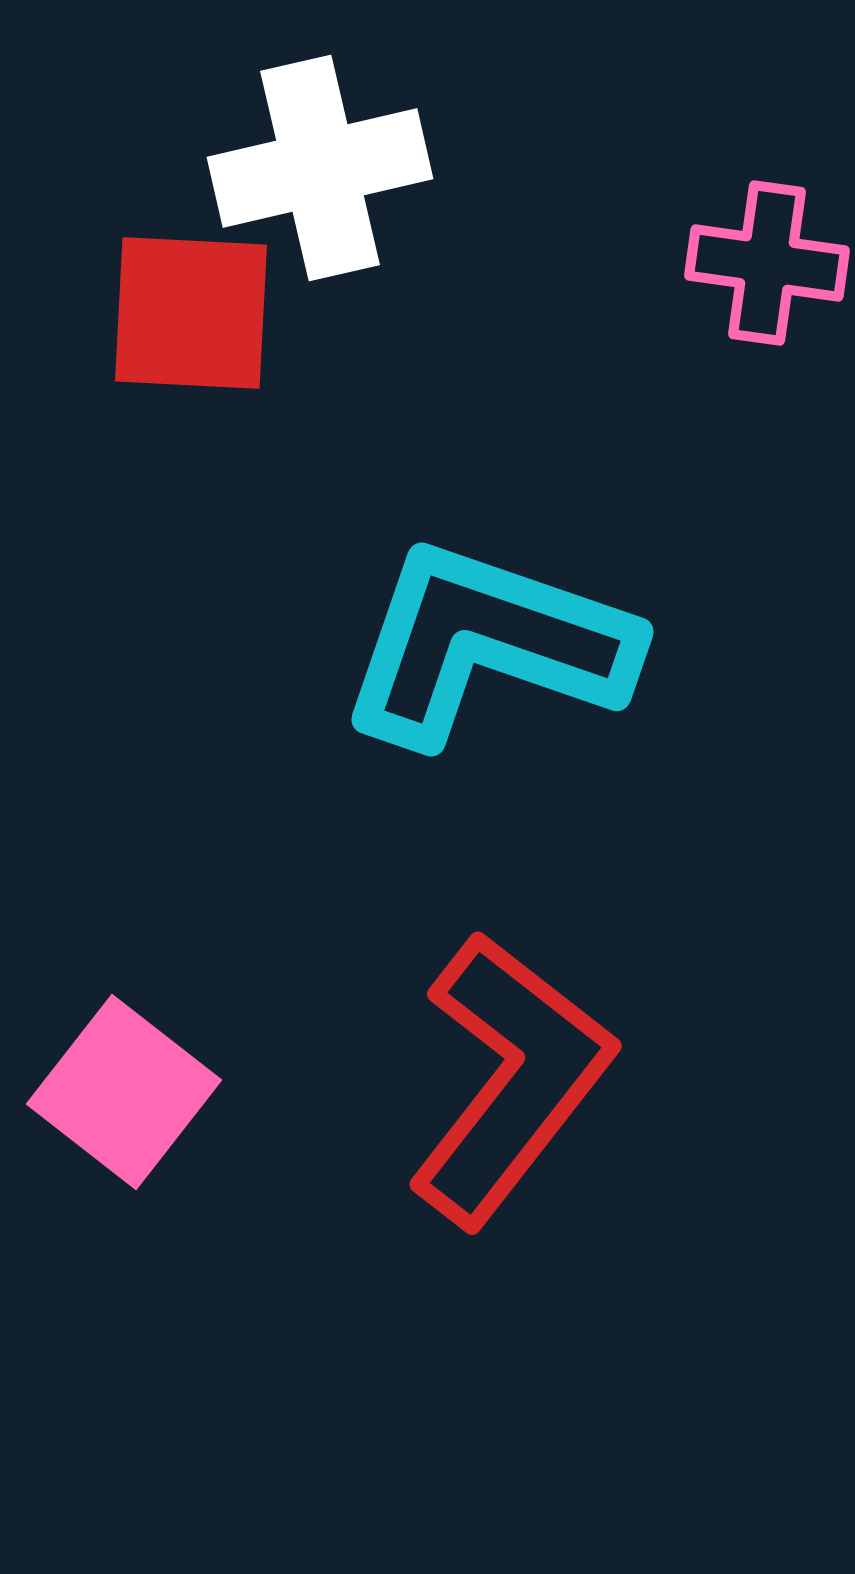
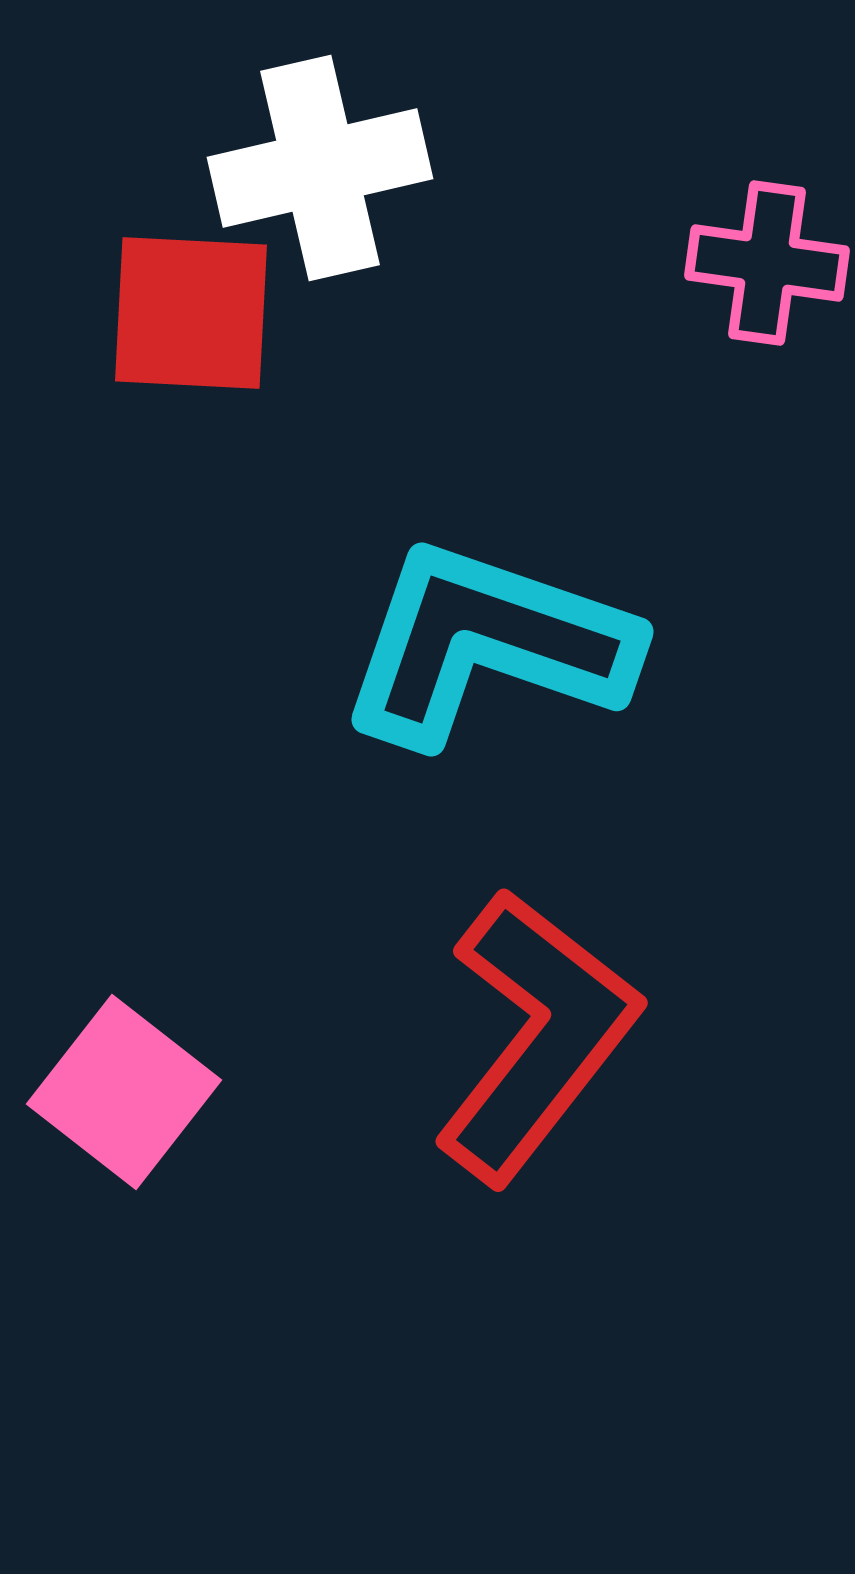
red L-shape: moved 26 px right, 43 px up
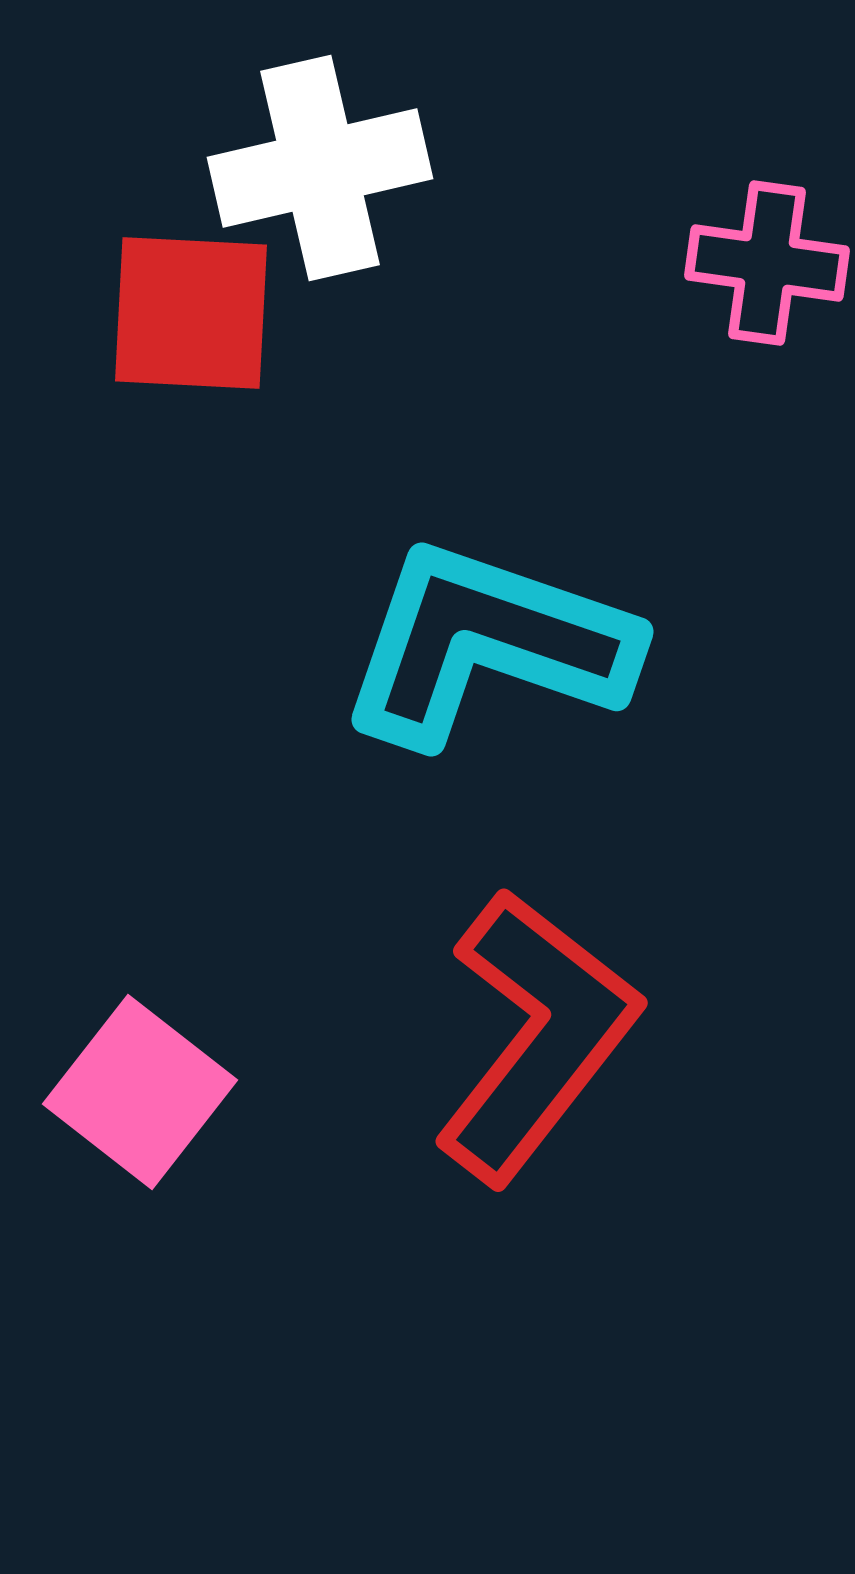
pink square: moved 16 px right
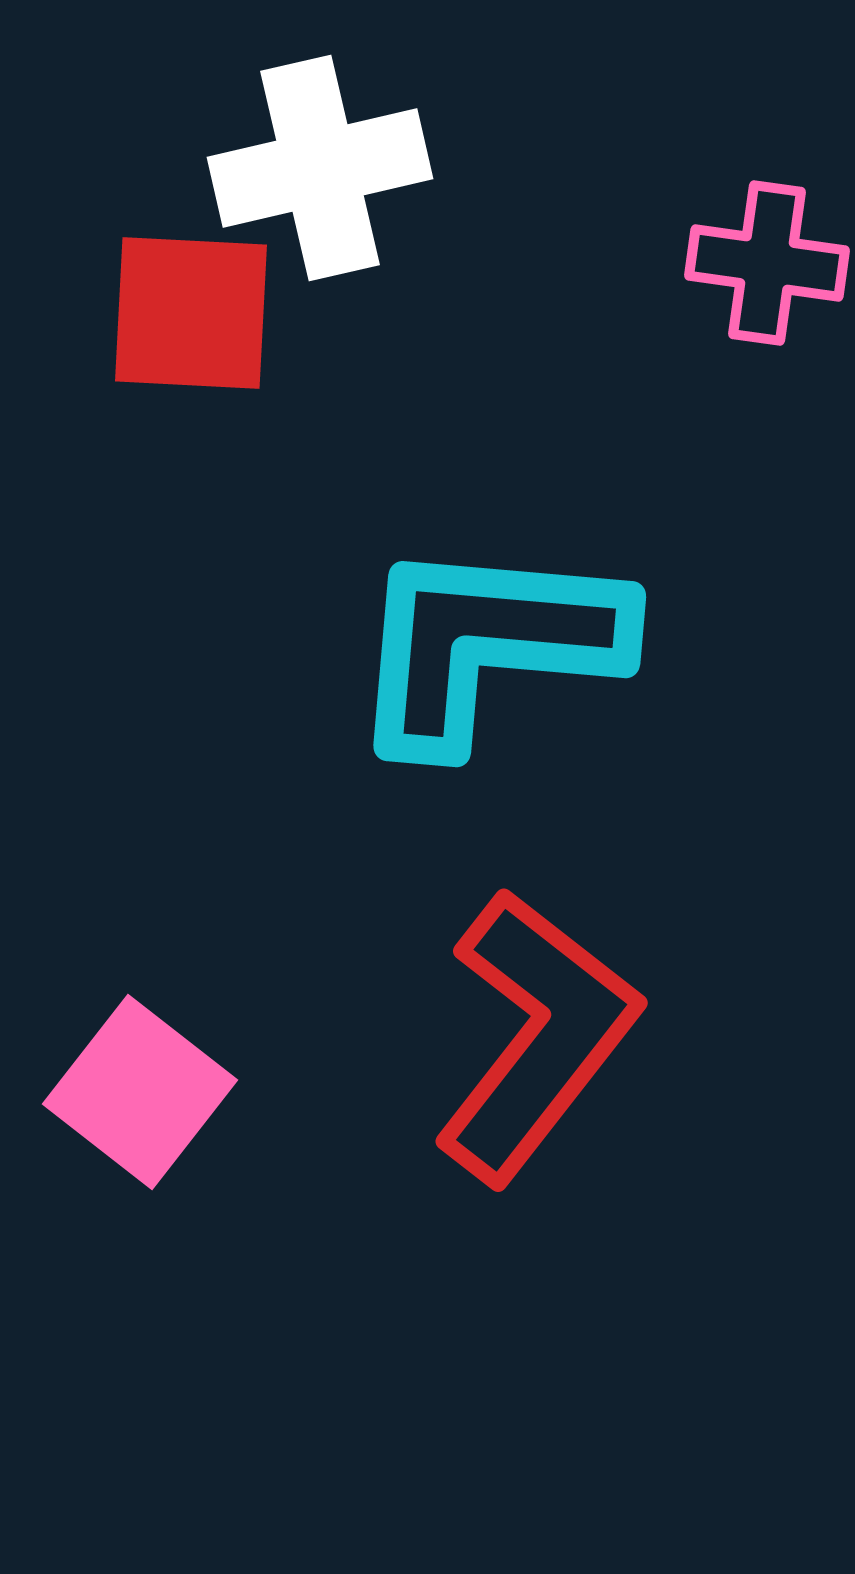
cyan L-shape: rotated 14 degrees counterclockwise
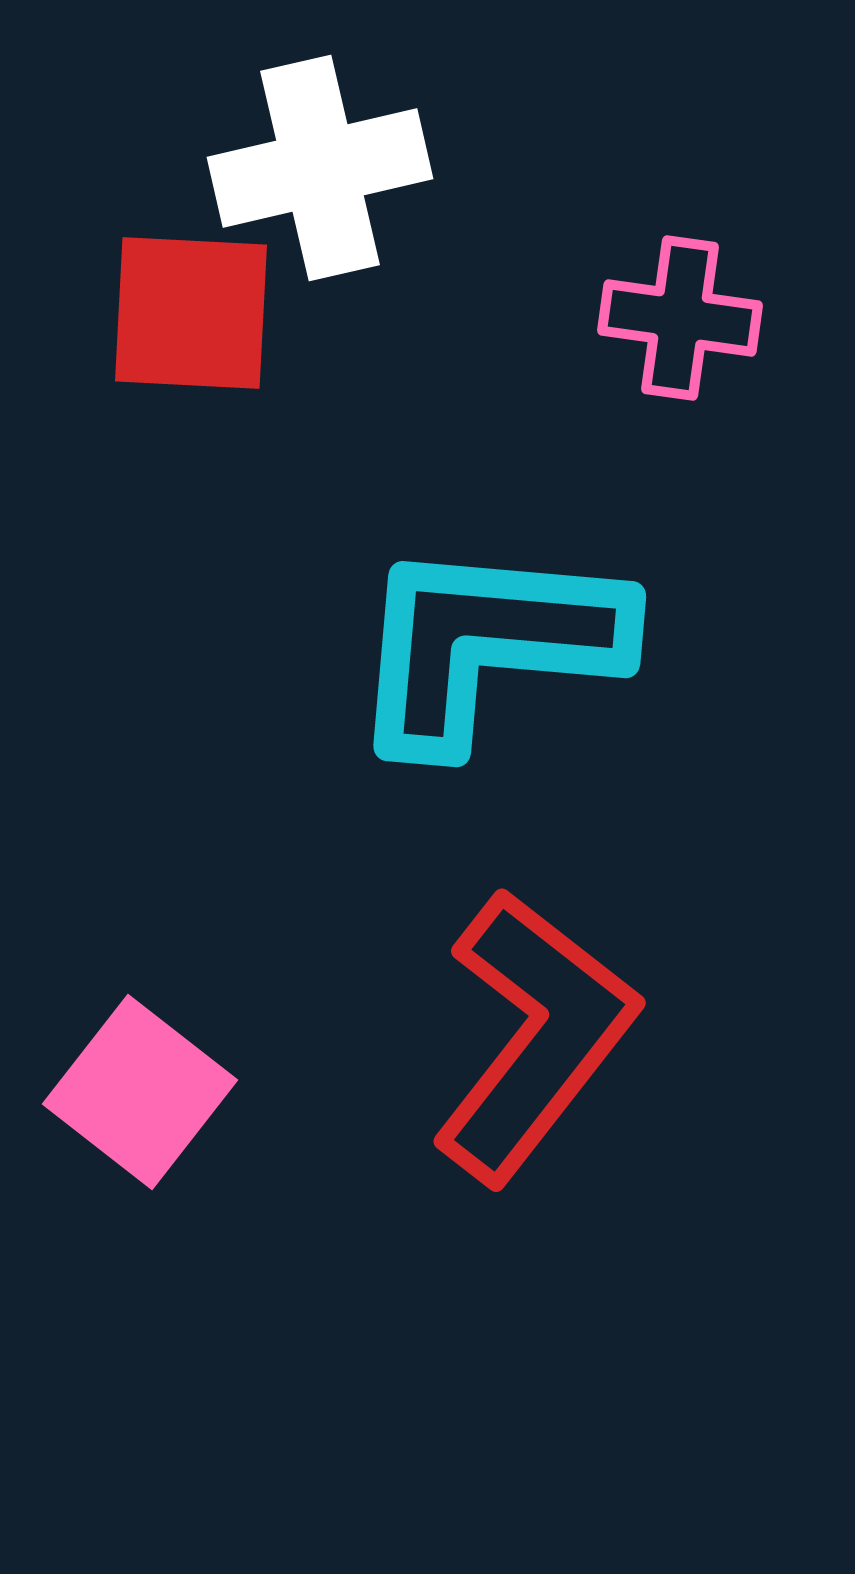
pink cross: moved 87 px left, 55 px down
red L-shape: moved 2 px left
